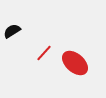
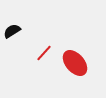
red ellipse: rotated 8 degrees clockwise
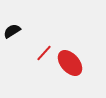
red ellipse: moved 5 px left
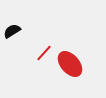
red ellipse: moved 1 px down
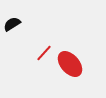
black semicircle: moved 7 px up
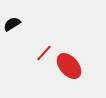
red ellipse: moved 1 px left, 2 px down
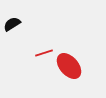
red line: rotated 30 degrees clockwise
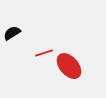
black semicircle: moved 9 px down
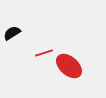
red ellipse: rotated 8 degrees counterclockwise
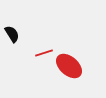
black semicircle: moved 1 px down; rotated 90 degrees clockwise
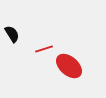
red line: moved 4 px up
